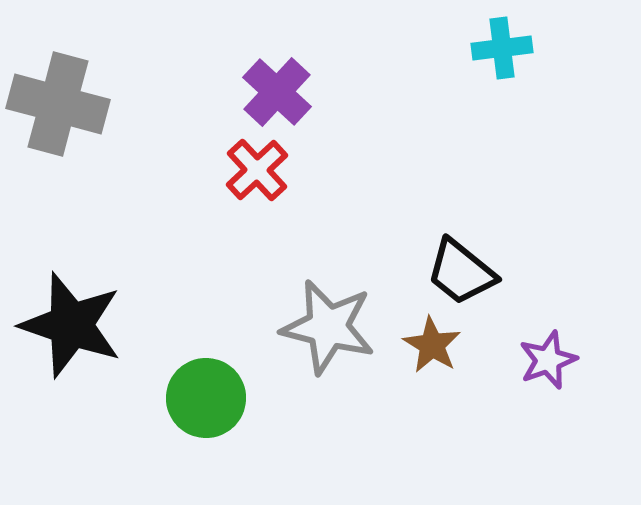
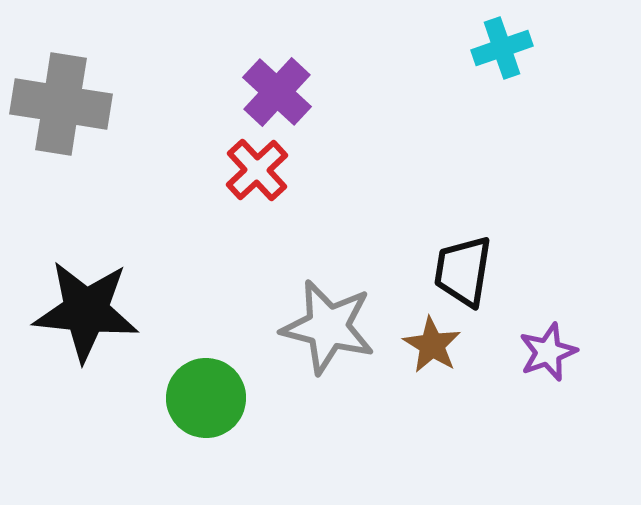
cyan cross: rotated 12 degrees counterclockwise
gray cross: moved 3 px right; rotated 6 degrees counterclockwise
black trapezoid: moved 2 px right, 1 px up; rotated 60 degrees clockwise
black star: moved 15 px right, 14 px up; rotated 13 degrees counterclockwise
purple star: moved 8 px up
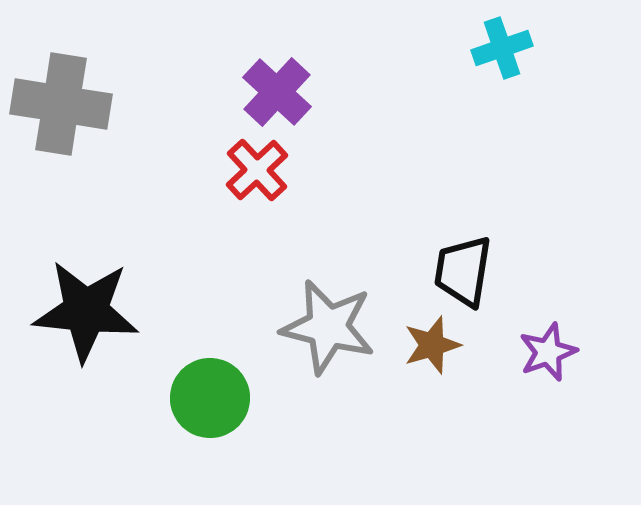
brown star: rotated 24 degrees clockwise
green circle: moved 4 px right
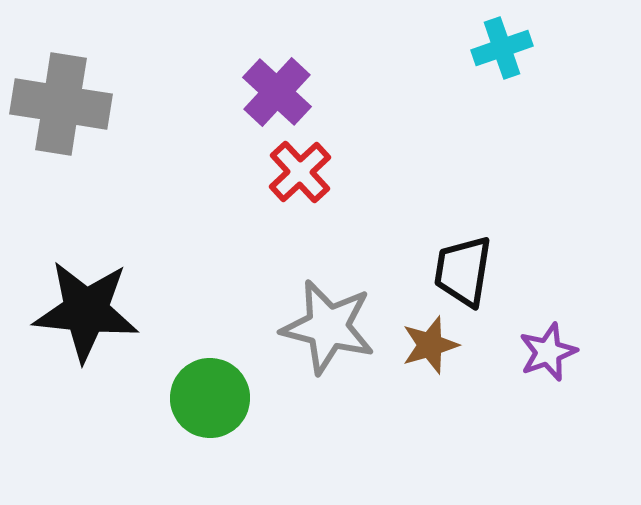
red cross: moved 43 px right, 2 px down
brown star: moved 2 px left
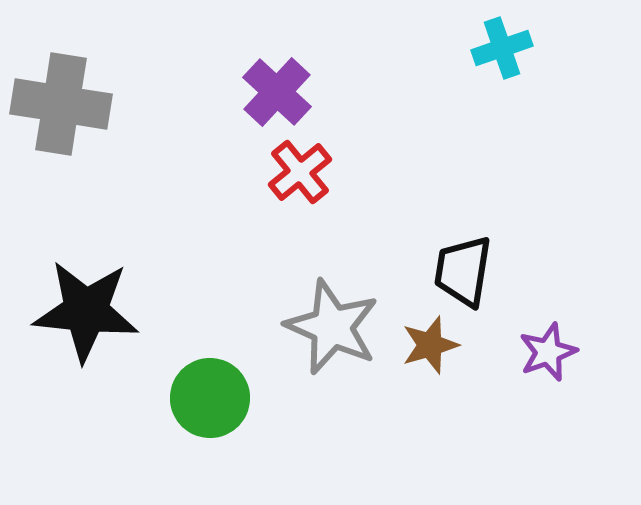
red cross: rotated 4 degrees clockwise
gray star: moved 4 px right; rotated 10 degrees clockwise
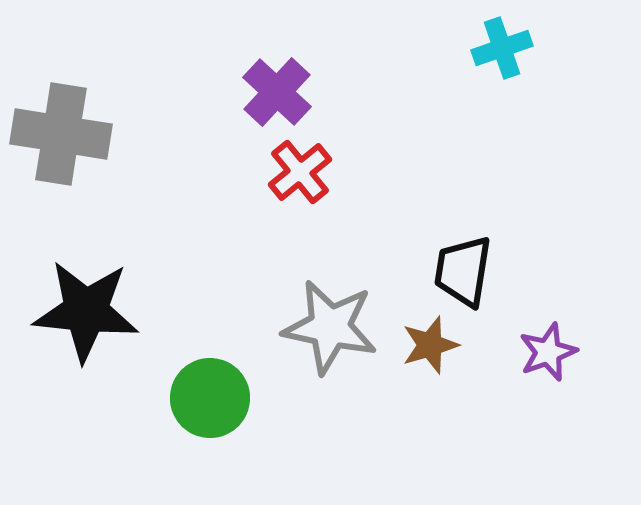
gray cross: moved 30 px down
gray star: moved 2 px left; rotated 12 degrees counterclockwise
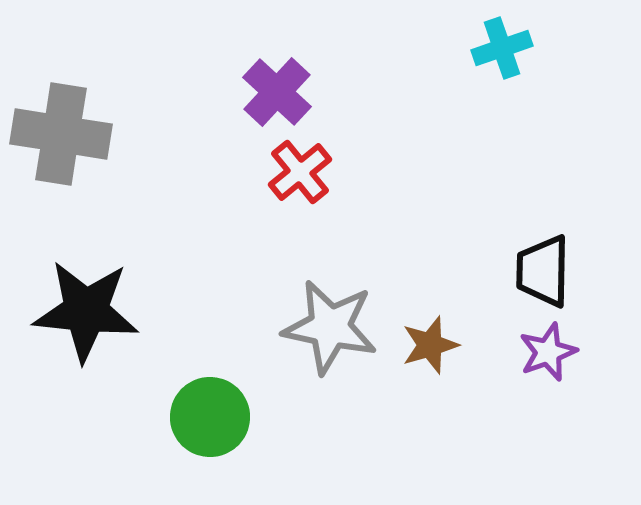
black trapezoid: moved 80 px right; rotated 8 degrees counterclockwise
green circle: moved 19 px down
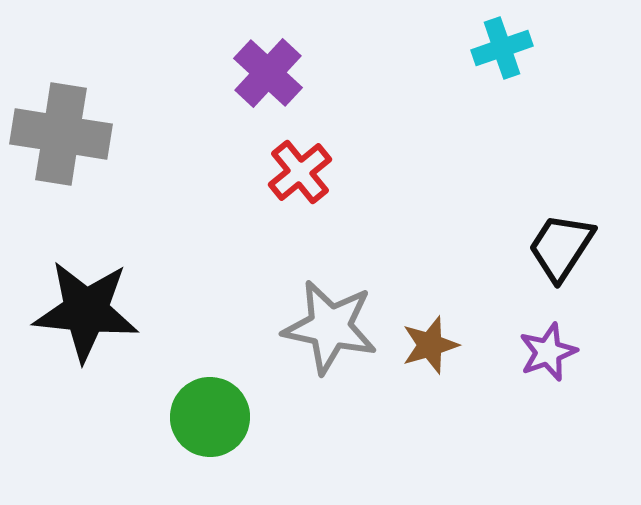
purple cross: moved 9 px left, 19 px up
black trapezoid: moved 18 px right, 24 px up; rotated 32 degrees clockwise
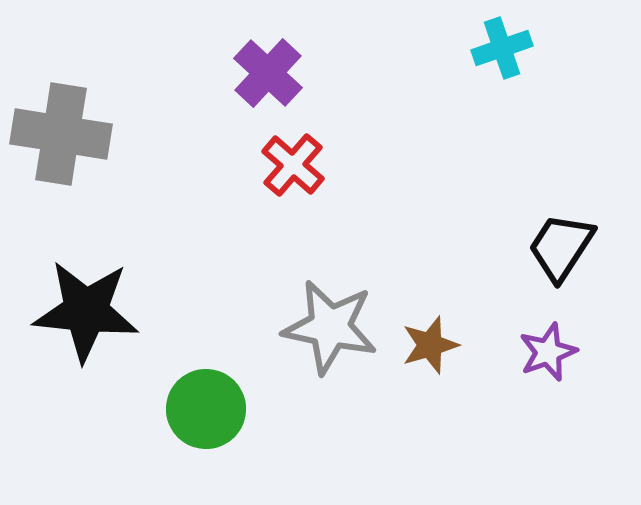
red cross: moved 7 px left, 7 px up; rotated 10 degrees counterclockwise
green circle: moved 4 px left, 8 px up
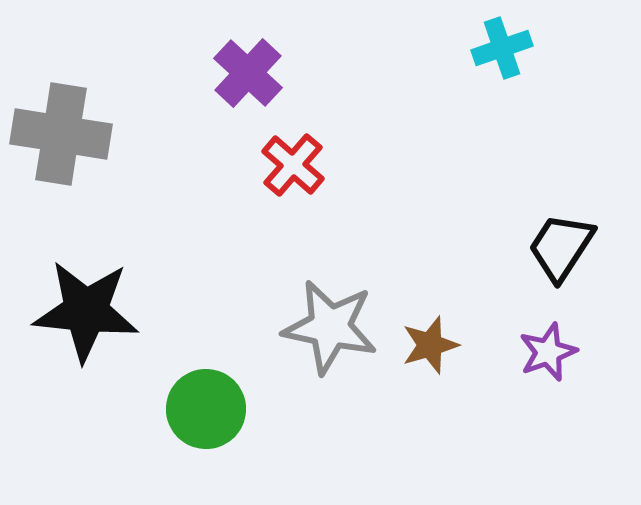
purple cross: moved 20 px left
